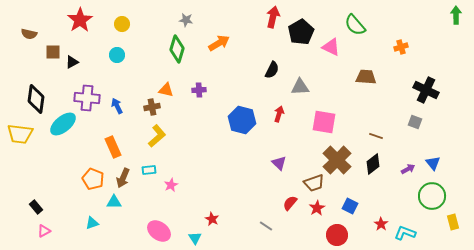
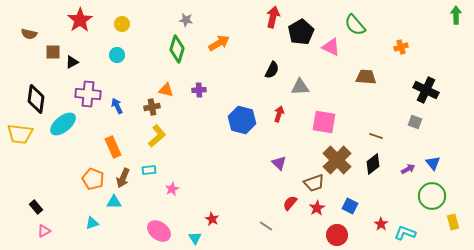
purple cross at (87, 98): moved 1 px right, 4 px up
pink star at (171, 185): moved 1 px right, 4 px down
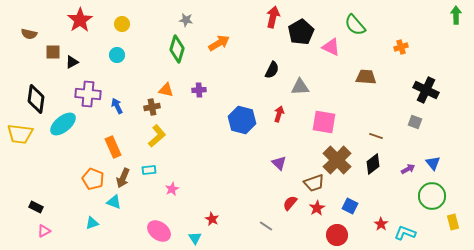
cyan triangle at (114, 202): rotated 21 degrees clockwise
black rectangle at (36, 207): rotated 24 degrees counterclockwise
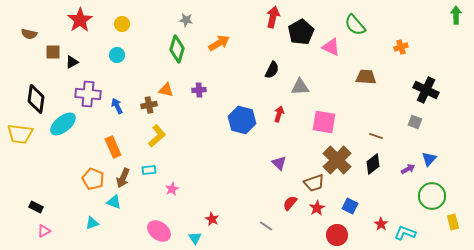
brown cross at (152, 107): moved 3 px left, 2 px up
blue triangle at (433, 163): moved 4 px left, 4 px up; rotated 21 degrees clockwise
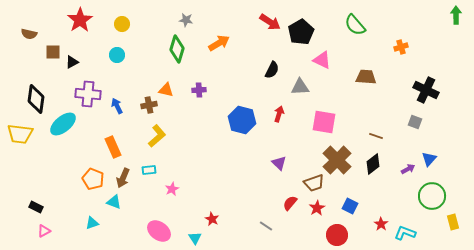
red arrow at (273, 17): moved 3 px left, 5 px down; rotated 110 degrees clockwise
pink triangle at (331, 47): moved 9 px left, 13 px down
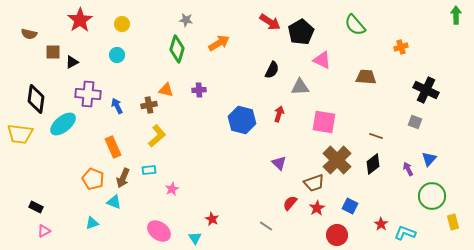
purple arrow at (408, 169): rotated 88 degrees counterclockwise
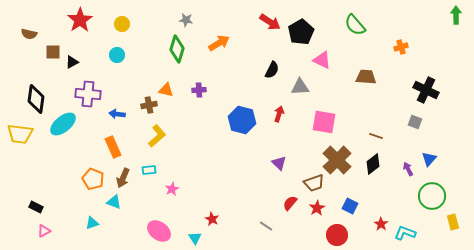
blue arrow at (117, 106): moved 8 px down; rotated 56 degrees counterclockwise
